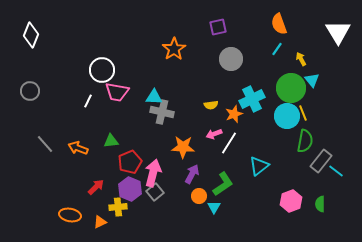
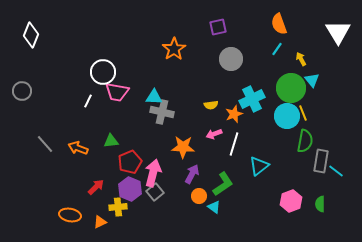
white circle at (102, 70): moved 1 px right, 2 px down
gray circle at (30, 91): moved 8 px left
white line at (229, 143): moved 5 px right, 1 px down; rotated 15 degrees counterclockwise
gray rectangle at (321, 161): rotated 30 degrees counterclockwise
cyan triangle at (214, 207): rotated 24 degrees counterclockwise
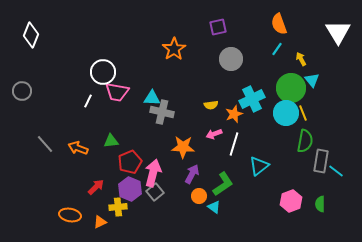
cyan triangle at (154, 97): moved 2 px left, 1 px down
cyan circle at (287, 116): moved 1 px left, 3 px up
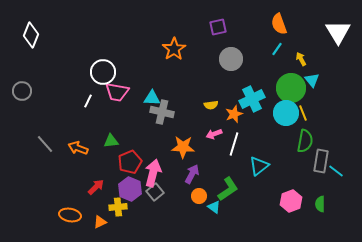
green L-shape at (223, 184): moved 5 px right, 5 px down
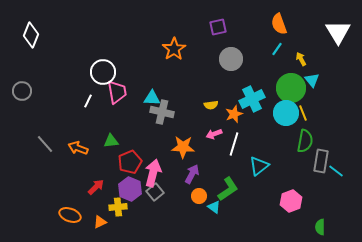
pink trapezoid at (117, 92): rotated 110 degrees counterclockwise
green semicircle at (320, 204): moved 23 px down
orange ellipse at (70, 215): rotated 10 degrees clockwise
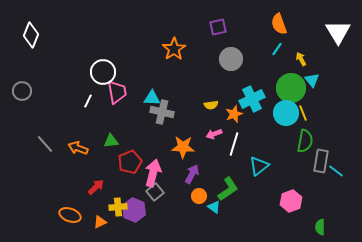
purple hexagon at (130, 189): moved 4 px right, 21 px down
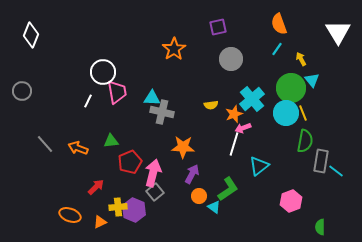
cyan cross at (252, 99): rotated 15 degrees counterclockwise
pink arrow at (214, 134): moved 29 px right, 6 px up
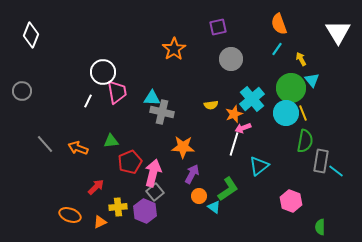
pink hexagon at (291, 201): rotated 20 degrees counterclockwise
purple hexagon at (134, 210): moved 11 px right, 1 px down
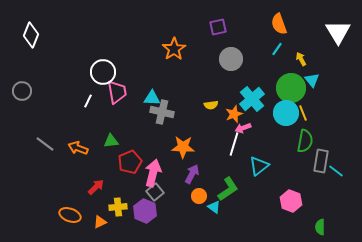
gray line at (45, 144): rotated 12 degrees counterclockwise
